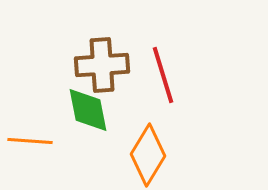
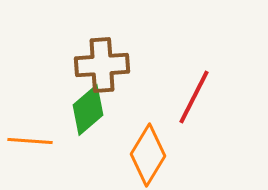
red line: moved 31 px right, 22 px down; rotated 44 degrees clockwise
green diamond: rotated 60 degrees clockwise
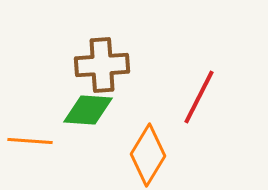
red line: moved 5 px right
green diamond: rotated 45 degrees clockwise
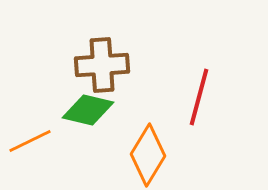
red line: rotated 12 degrees counterclockwise
green diamond: rotated 9 degrees clockwise
orange line: rotated 30 degrees counterclockwise
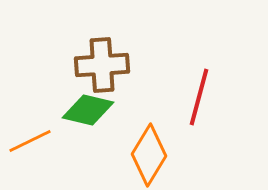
orange diamond: moved 1 px right
